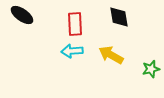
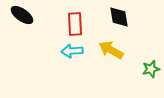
yellow arrow: moved 5 px up
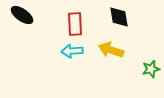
yellow arrow: rotated 10 degrees counterclockwise
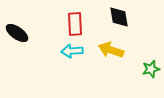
black ellipse: moved 5 px left, 18 px down
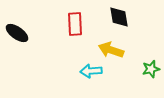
cyan arrow: moved 19 px right, 20 px down
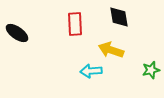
green star: moved 1 px down
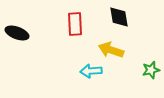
black ellipse: rotated 15 degrees counterclockwise
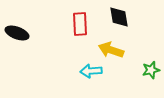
red rectangle: moved 5 px right
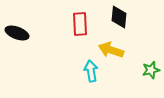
black diamond: rotated 15 degrees clockwise
cyan arrow: rotated 85 degrees clockwise
